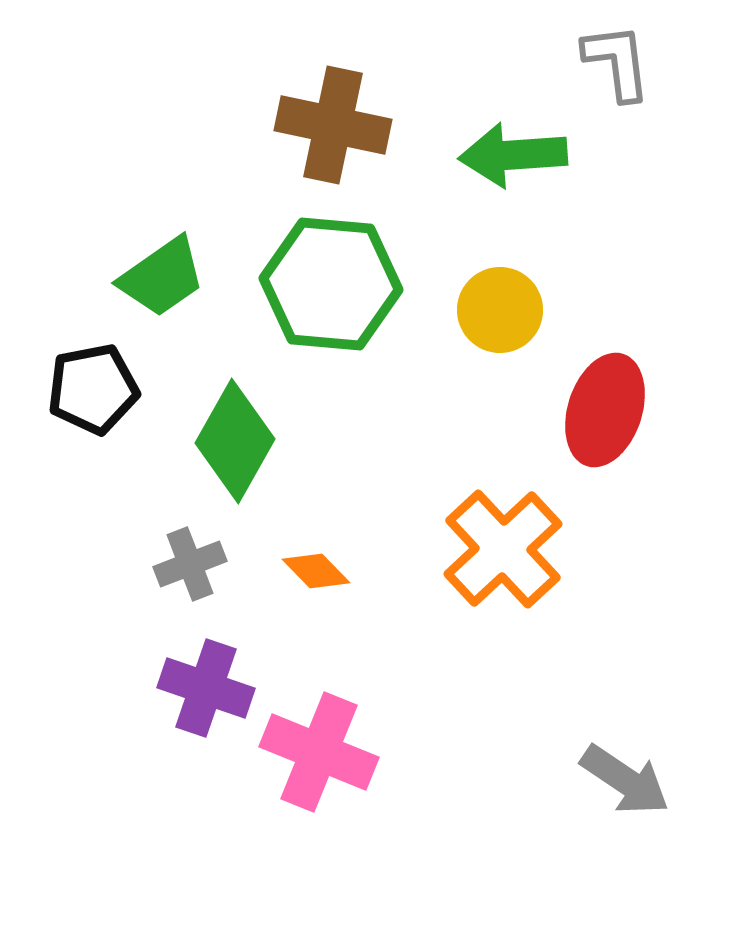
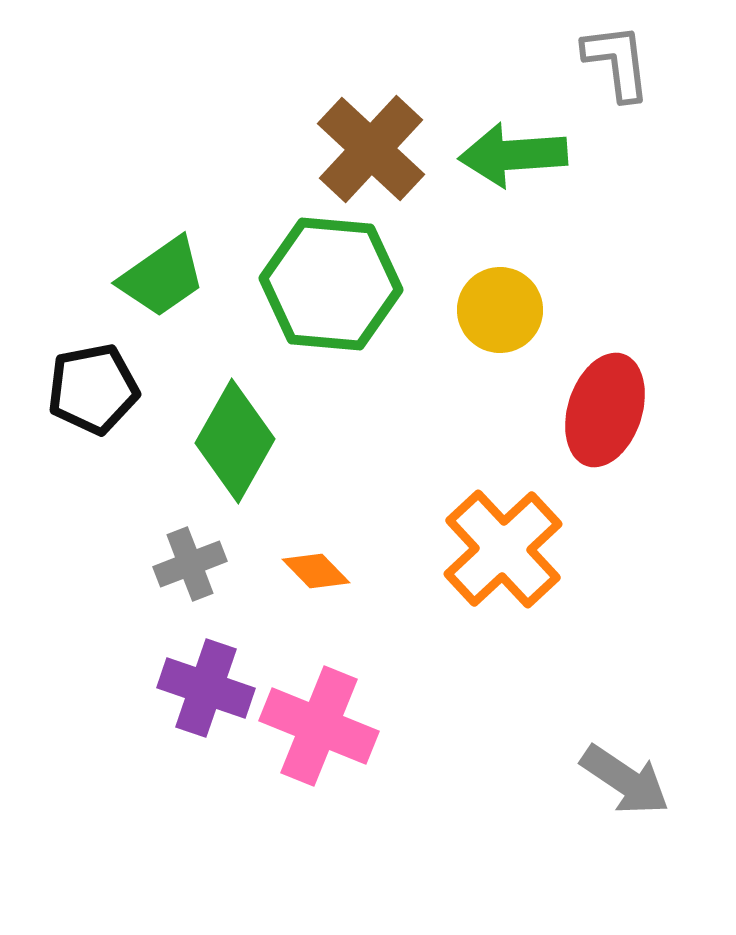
brown cross: moved 38 px right, 24 px down; rotated 31 degrees clockwise
pink cross: moved 26 px up
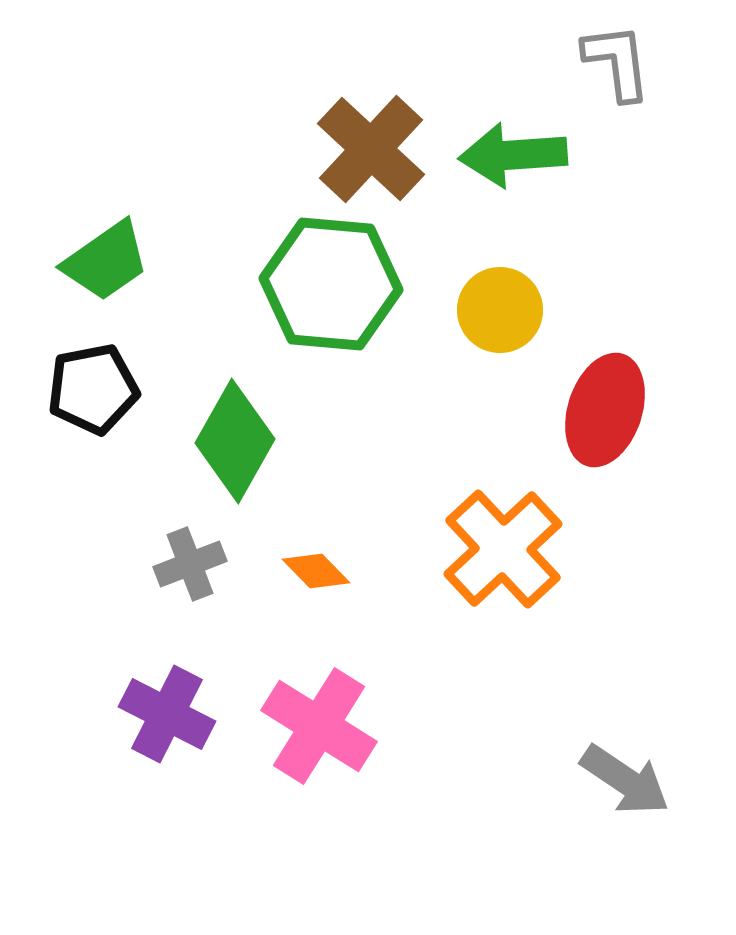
green trapezoid: moved 56 px left, 16 px up
purple cross: moved 39 px left, 26 px down; rotated 8 degrees clockwise
pink cross: rotated 10 degrees clockwise
